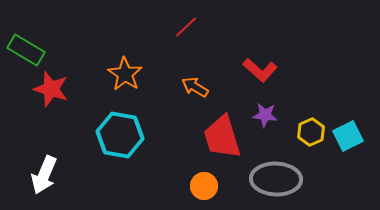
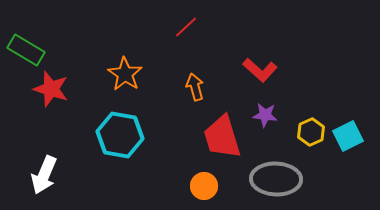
orange arrow: rotated 44 degrees clockwise
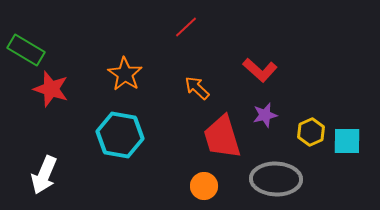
orange arrow: moved 2 px right, 1 px down; rotated 32 degrees counterclockwise
purple star: rotated 20 degrees counterclockwise
cyan square: moved 1 px left, 5 px down; rotated 28 degrees clockwise
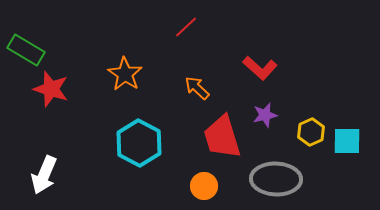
red L-shape: moved 2 px up
cyan hexagon: moved 19 px right, 8 px down; rotated 18 degrees clockwise
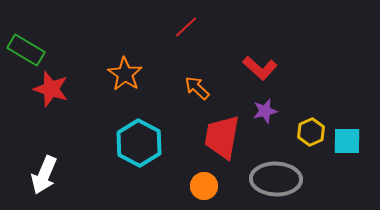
purple star: moved 4 px up
red trapezoid: rotated 27 degrees clockwise
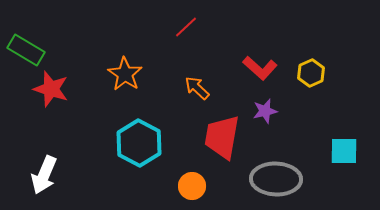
yellow hexagon: moved 59 px up
cyan square: moved 3 px left, 10 px down
orange circle: moved 12 px left
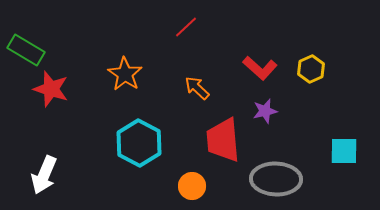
yellow hexagon: moved 4 px up
red trapezoid: moved 1 px right, 3 px down; rotated 15 degrees counterclockwise
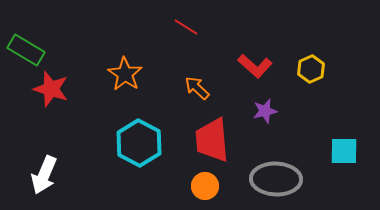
red line: rotated 75 degrees clockwise
red L-shape: moved 5 px left, 2 px up
red trapezoid: moved 11 px left
orange circle: moved 13 px right
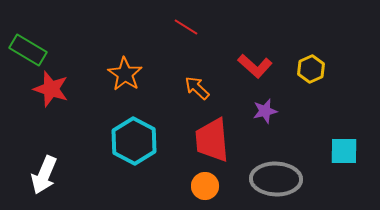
green rectangle: moved 2 px right
cyan hexagon: moved 5 px left, 2 px up
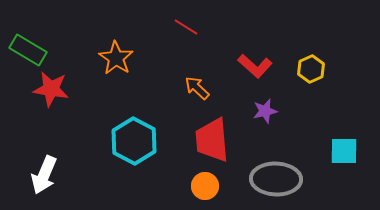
orange star: moved 9 px left, 16 px up
red star: rotated 9 degrees counterclockwise
